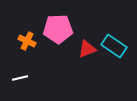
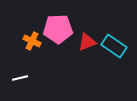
orange cross: moved 5 px right
red triangle: moved 7 px up
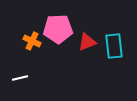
cyan rectangle: rotated 50 degrees clockwise
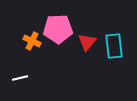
red triangle: rotated 30 degrees counterclockwise
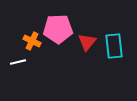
white line: moved 2 px left, 16 px up
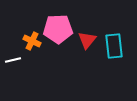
red triangle: moved 2 px up
white line: moved 5 px left, 2 px up
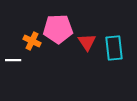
red triangle: moved 2 px down; rotated 12 degrees counterclockwise
cyan rectangle: moved 2 px down
white line: rotated 14 degrees clockwise
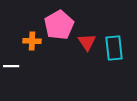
pink pentagon: moved 1 px right, 4 px up; rotated 28 degrees counterclockwise
orange cross: rotated 24 degrees counterclockwise
white line: moved 2 px left, 6 px down
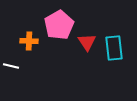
orange cross: moved 3 px left
white line: rotated 14 degrees clockwise
